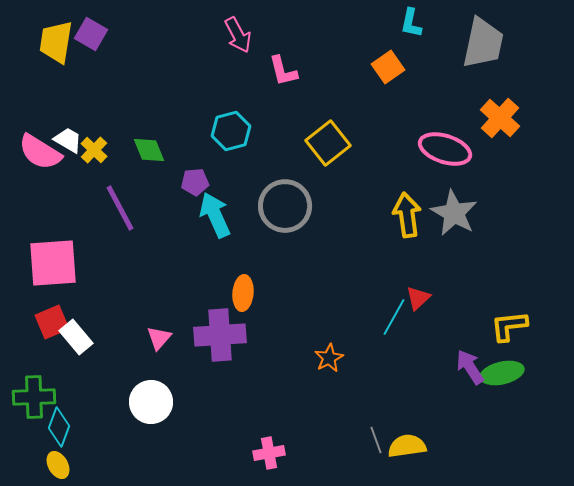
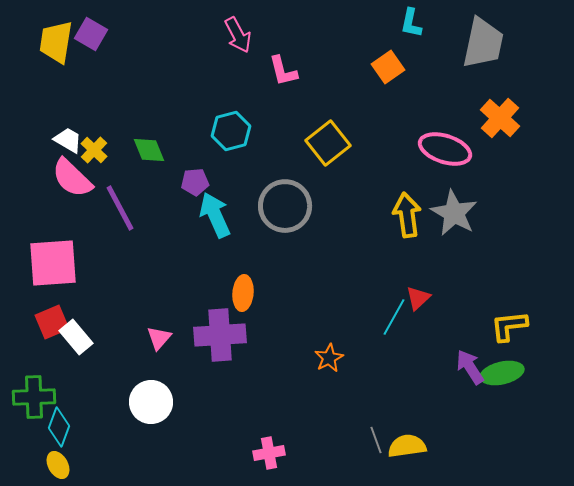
pink semicircle: moved 32 px right, 26 px down; rotated 12 degrees clockwise
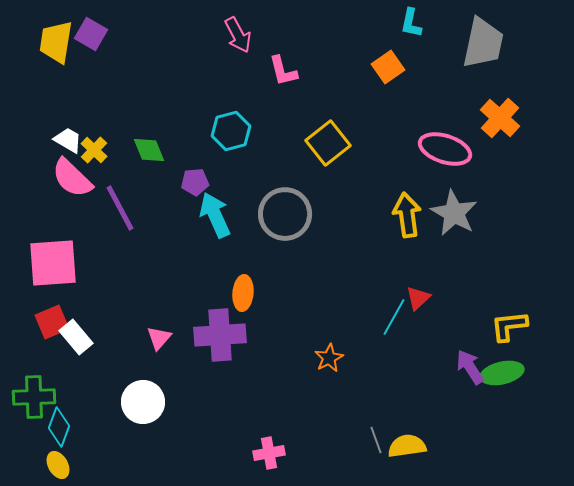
gray circle: moved 8 px down
white circle: moved 8 px left
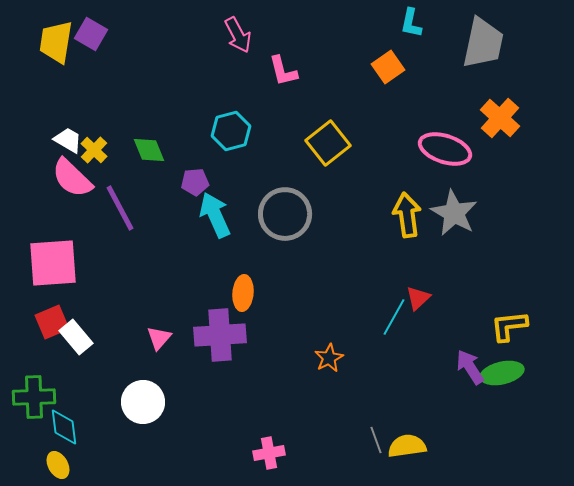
cyan diamond: moved 5 px right; rotated 27 degrees counterclockwise
